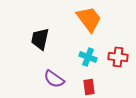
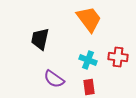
cyan cross: moved 3 px down
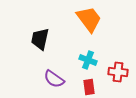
red cross: moved 15 px down
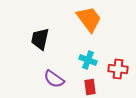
red cross: moved 3 px up
red rectangle: moved 1 px right
